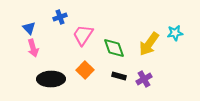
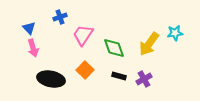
black ellipse: rotated 12 degrees clockwise
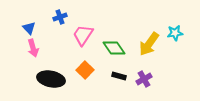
green diamond: rotated 15 degrees counterclockwise
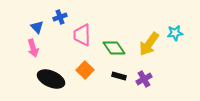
blue triangle: moved 8 px right, 1 px up
pink trapezoid: moved 1 px left; rotated 35 degrees counterclockwise
black ellipse: rotated 12 degrees clockwise
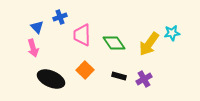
cyan star: moved 3 px left
green diamond: moved 5 px up
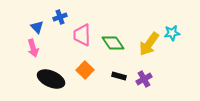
green diamond: moved 1 px left
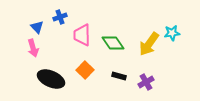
purple cross: moved 2 px right, 3 px down
